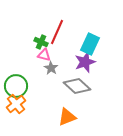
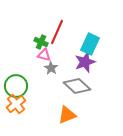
orange triangle: moved 2 px up
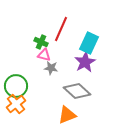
red line: moved 4 px right, 3 px up
cyan rectangle: moved 1 px left, 1 px up
purple star: rotated 10 degrees counterclockwise
gray star: rotated 24 degrees counterclockwise
gray diamond: moved 5 px down
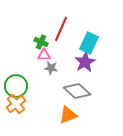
pink triangle: rotated 16 degrees counterclockwise
orange triangle: moved 1 px right
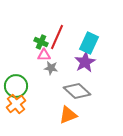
red line: moved 4 px left, 8 px down
